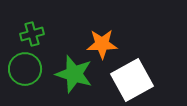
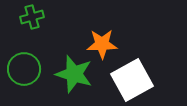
green cross: moved 17 px up
green circle: moved 1 px left
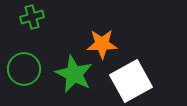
green star: rotated 9 degrees clockwise
white square: moved 1 px left, 1 px down
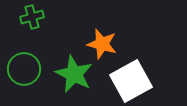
orange star: rotated 16 degrees clockwise
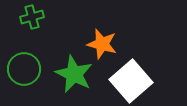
white square: rotated 12 degrees counterclockwise
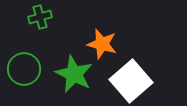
green cross: moved 8 px right
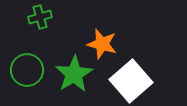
green circle: moved 3 px right, 1 px down
green star: rotated 15 degrees clockwise
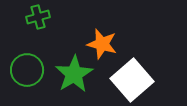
green cross: moved 2 px left
white square: moved 1 px right, 1 px up
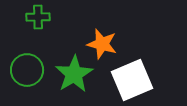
green cross: rotated 15 degrees clockwise
white square: rotated 18 degrees clockwise
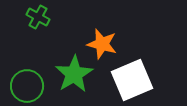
green cross: rotated 30 degrees clockwise
green circle: moved 16 px down
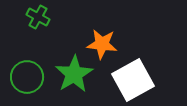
orange star: rotated 8 degrees counterclockwise
white square: moved 1 px right; rotated 6 degrees counterclockwise
green circle: moved 9 px up
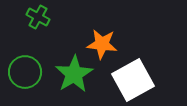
green circle: moved 2 px left, 5 px up
